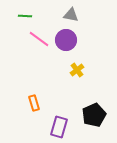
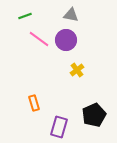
green line: rotated 24 degrees counterclockwise
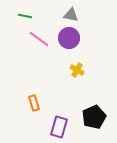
green line: rotated 32 degrees clockwise
purple circle: moved 3 px right, 2 px up
yellow cross: rotated 24 degrees counterclockwise
black pentagon: moved 2 px down
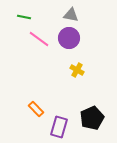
green line: moved 1 px left, 1 px down
orange rectangle: moved 2 px right, 6 px down; rotated 28 degrees counterclockwise
black pentagon: moved 2 px left, 1 px down
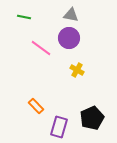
pink line: moved 2 px right, 9 px down
orange rectangle: moved 3 px up
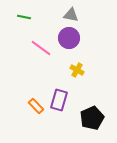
purple rectangle: moved 27 px up
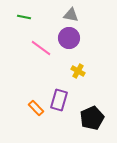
yellow cross: moved 1 px right, 1 px down
orange rectangle: moved 2 px down
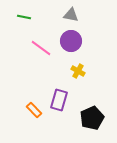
purple circle: moved 2 px right, 3 px down
orange rectangle: moved 2 px left, 2 px down
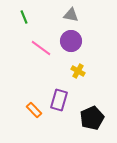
green line: rotated 56 degrees clockwise
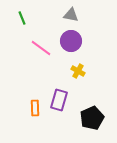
green line: moved 2 px left, 1 px down
orange rectangle: moved 1 px right, 2 px up; rotated 42 degrees clockwise
